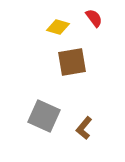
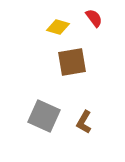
brown L-shape: moved 6 px up; rotated 10 degrees counterclockwise
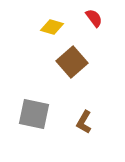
yellow diamond: moved 6 px left
brown square: rotated 32 degrees counterclockwise
gray square: moved 10 px left, 2 px up; rotated 12 degrees counterclockwise
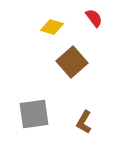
gray square: rotated 20 degrees counterclockwise
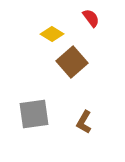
red semicircle: moved 3 px left
yellow diamond: moved 7 px down; rotated 15 degrees clockwise
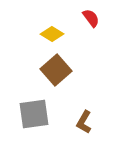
brown square: moved 16 px left, 8 px down
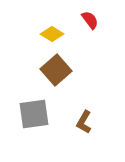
red semicircle: moved 1 px left, 2 px down
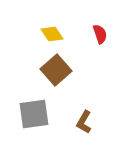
red semicircle: moved 10 px right, 14 px down; rotated 18 degrees clockwise
yellow diamond: rotated 25 degrees clockwise
